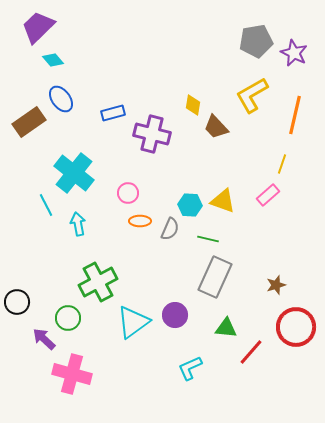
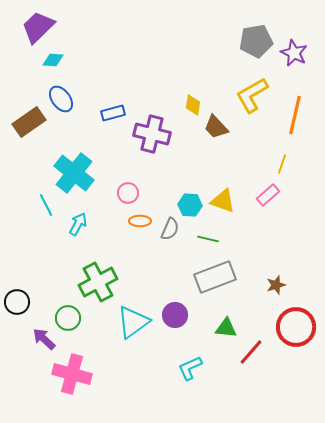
cyan diamond: rotated 45 degrees counterclockwise
cyan arrow: rotated 40 degrees clockwise
gray rectangle: rotated 45 degrees clockwise
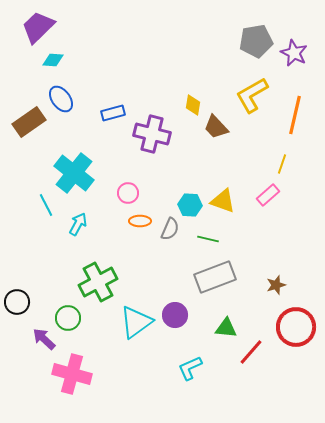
cyan triangle: moved 3 px right
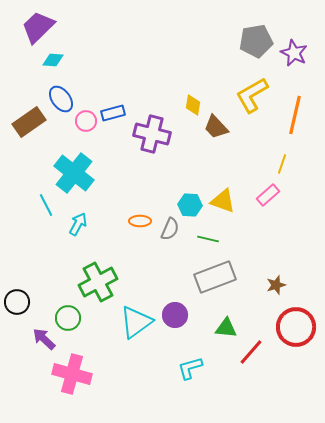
pink circle: moved 42 px left, 72 px up
cyan L-shape: rotated 8 degrees clockwise
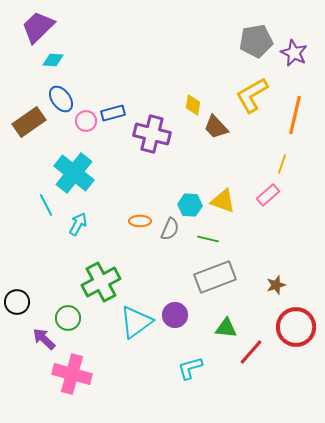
green cross: moved 3 px right
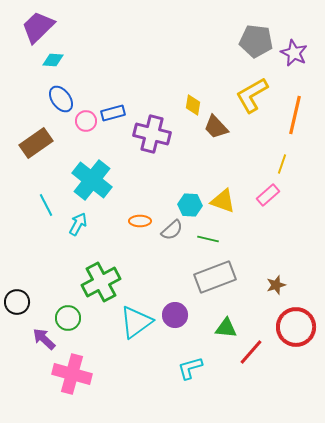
gray pentagon: rotated 16 degrees clockwise
brown rectangle: moved 7 px right, 21 px down
cyan cross: moved 18 px right, 7 px down
gray semicircle: moved 2 px right, 1 px down; rotated 25 degrees clockwise
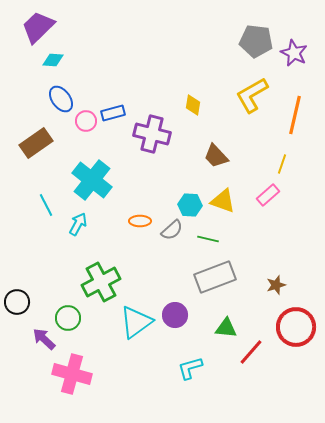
brown trapezoid: moved 29 px down
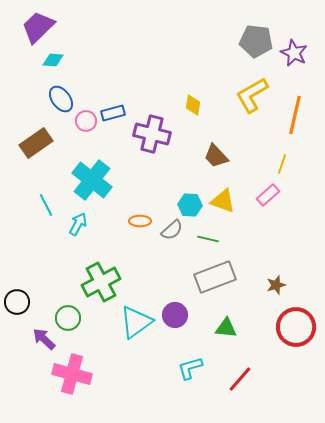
red line: moved 11 px left, 27 px down
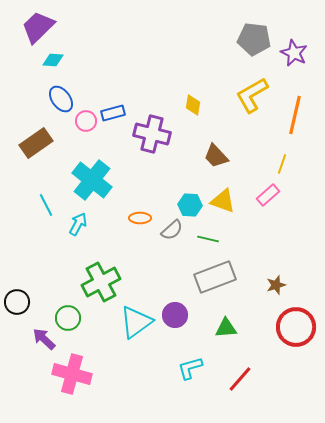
gray pentagon: moved 2 px left, 2 px up
orange ellipse: moved 3 px up
green triangle: rotated 10 degrees counterclockwise
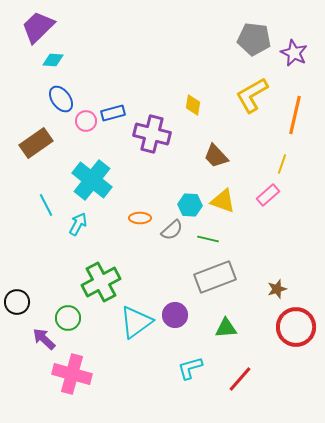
brown star: moved 1 px right, 4 px down
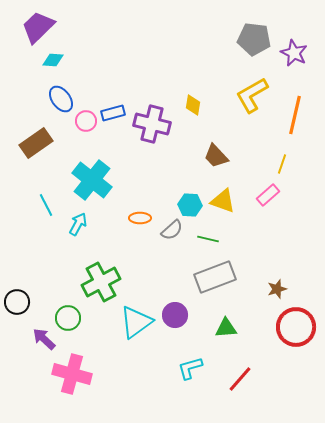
purple cross: moved 10 px up
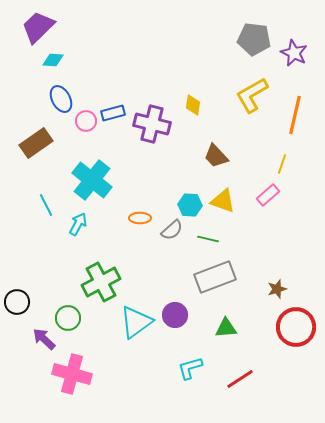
blue ellipse: rotated 8 degrees clockwise
red line: rotated 16 degrees clockwise
